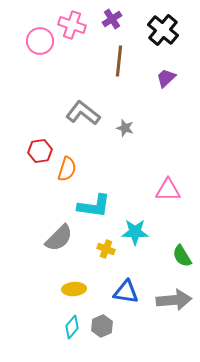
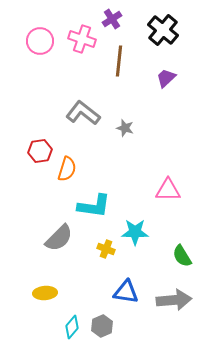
pink cross: moved 10 px right, 14 px down
yellow ellipse: moved 29 px left, 4 px down
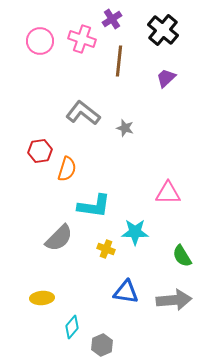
pink triangle: moved 3 px down
yellow ellipse: moved 3 px left, 5 px down
gray hexagon: moved 19 px down
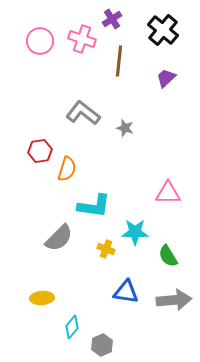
green semicircle: moved 14 px left
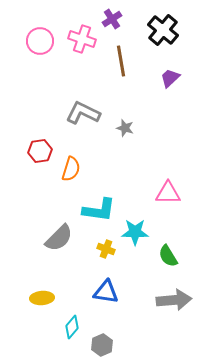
brown line: moved 2 px right; rotated 16 degrees counterclockwise
purple trapezoid: moved 4 px right
gray L-shape: rotated 12 degrees counterclockwise
orange semicircle: moved 4 px right
cyan L-shape: moved 5 px right, 4 px down
blue triangle: moved 20 px left
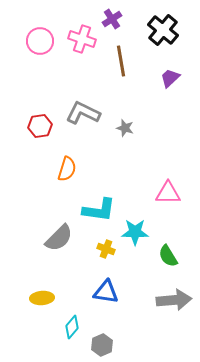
red hexagon: moved 25 px up
orange semicircle: moved 4 px left
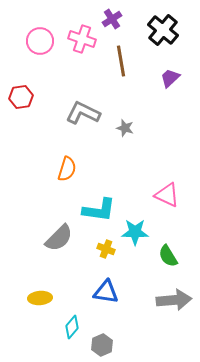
red hexagon: moved 19 px left, 29 px up
pink triangle: moved 1 px left, 2 px down; rotated 24 degrees clockwise
yellow ellipse: moved 2 px left
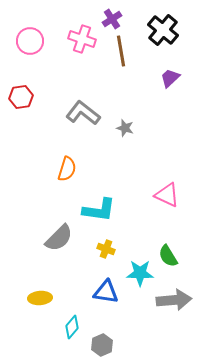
pink circle: moved 10 px left
brown line: moved 10 px up
gray L-shape: rotated 12 degrees clockwise
cyan star: moved 5 px right, 41 px down
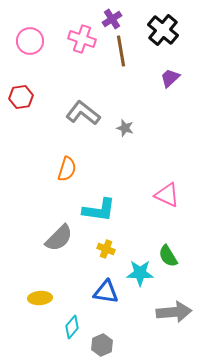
gray arrow: moved 12 px down
